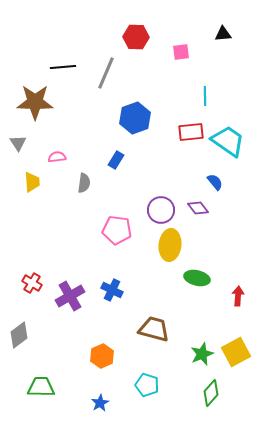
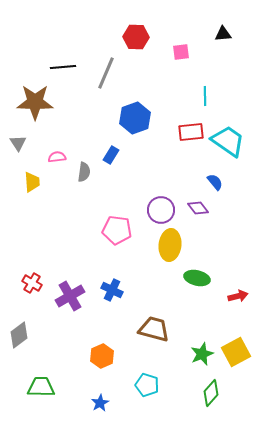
blue rectangle: moved 5 px left, 5 px up
gray semicircle: moved 11 px up
red arrow: rotated 72 degrees clockwise
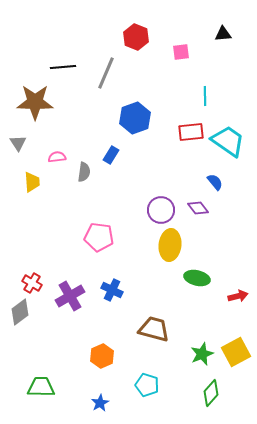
red hexagon: rotated 20 degrees clockwise
pink pentagon: moved 18 px left, 7 px down
gray diamond: moved 1 px right, 23 px up
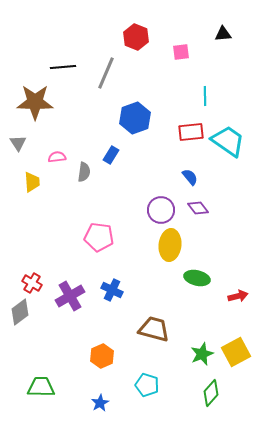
blue semicircle: moved 25 px left, 5 px up
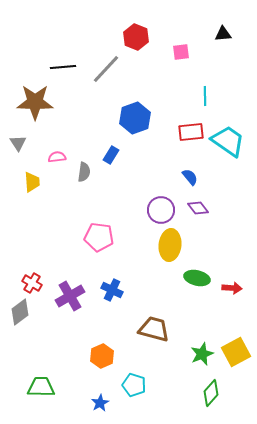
gray line: moved 4 px up; rotated 20 degrees clockwise
red arrow: moved 6 px left, 8 px up; rotated 18 degrees clockwise
cyan pentagon: moved 13 px left
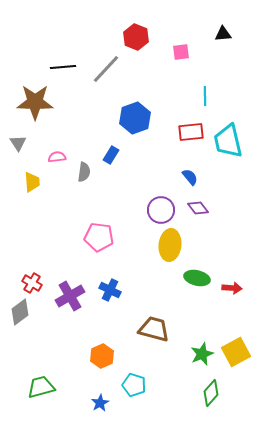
cyan trapezoid: rotated 138 degrees counterclockwise
blue cross: moved 2 px left
green trapezoid: rotated 16 degrees counterclockwise
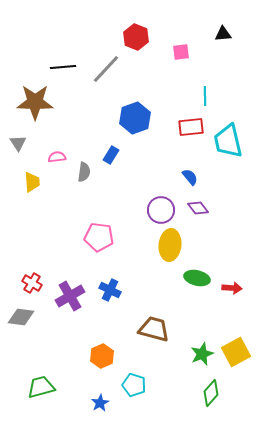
red rectangle: moved 5 px up
gray diamond: moved 1 px right, 5 px down; rotated 44 degrees clockwise
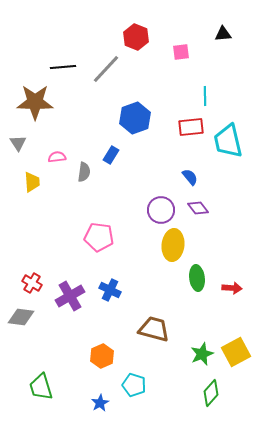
yellow ellipse: moved 3 px right
green ellipse: rotated 70 degrees clockwise
green trapezoid: rotated 92 degrees counterclockwise
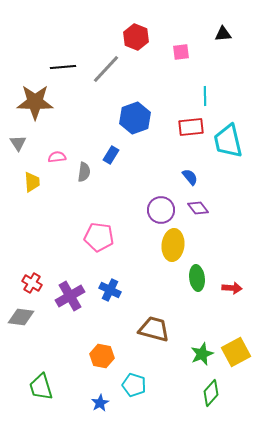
orange hexagon: rotated 25 degrees counterclockwise
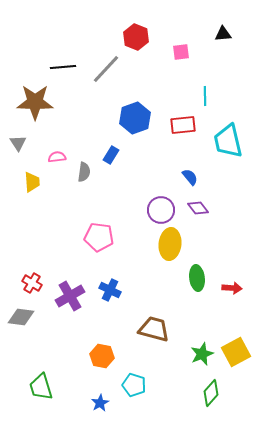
red rectangle: moved 8 px left, 2 px up
yellow ellipse: moved 3 px left, 1 px up
